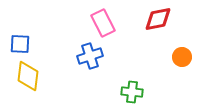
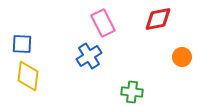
blue square: moved 2 px right
blue cross: moved 1 px left; rotated 15 degrees counterclockwise
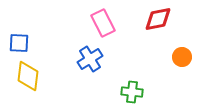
blue square: moved 3 px left, 1 px up
blue cross: moved 1 px right, 3 px down
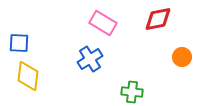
pink rectangle: rotated 32 degrees counterclockwise
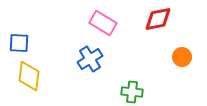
yellow diamond: moved 1 px right
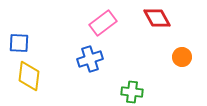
red diamond: moved 1 px left, 1 px up; rotated 72 degrees clockwise
pink rectangle: rotated 68 degrees counterclockwise
blue cross: rotated 15 degrees clockwise
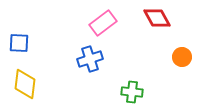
yellow diamond: moved 4 px left, 8 px down
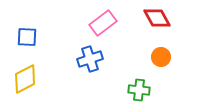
blue square: moved 8 px right, 6 px up
orange circle: moved 21 px left
yellow diamond: moved 5 px up; rotated 56 degrees clockwise
green cross: moved 7 px right, 2 px up
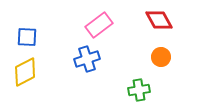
red diamond: moved 2 px right, 2 px down
pink rectangle: moved 4 px left, 2 px down
blue cross: moved 3 px left
yellow diamond: moved 7 px up
green cross: rotated 15 degrees counterclockwise
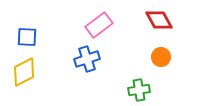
yellow diamond: moved 1 px left
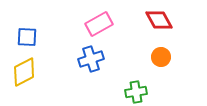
pink rectangle: moved 1 px up; rotated 8 degrees clockwise
blue cross: moved 4 px right
green cross: moved 3 px left, 2 px down
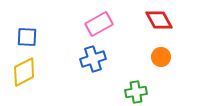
blue cross: moved 2 px right
